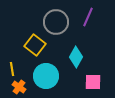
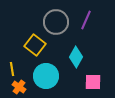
purple line: moved 2 px left, 3 px down
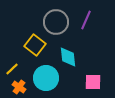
cyan diamond: moved 8 px left; rotated 35 degrees counterclockwise
yellow line: rotated 56 degrees clockwise
cyan circle: moved 2 px down
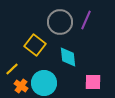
gray circle: moved 4 px right
cyan circle: moved 2 px left, 5 px down
orange cross: moved 2 px right, 1 px up
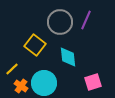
pink square: rotated 18 degrees counterclockwise
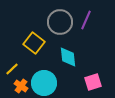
yellow square: moved 1 px left, 2 px up
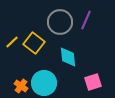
yellow line: moved 27 px up
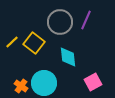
pink square: rotated 12 degrees counterclockwise
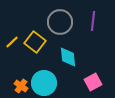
purple line: moved 7 px right, 1 px down; rotated 18 degrees counterclockwise
yellow square: moved 1 px right, 1 px up
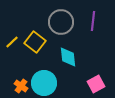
gray circle: moved 1 px right
pink square: moved 3 px right, 2 px down
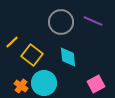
purple line: rotated 72 degrees counterclockwise
yellow square: moved 3 px left, 13 px down
